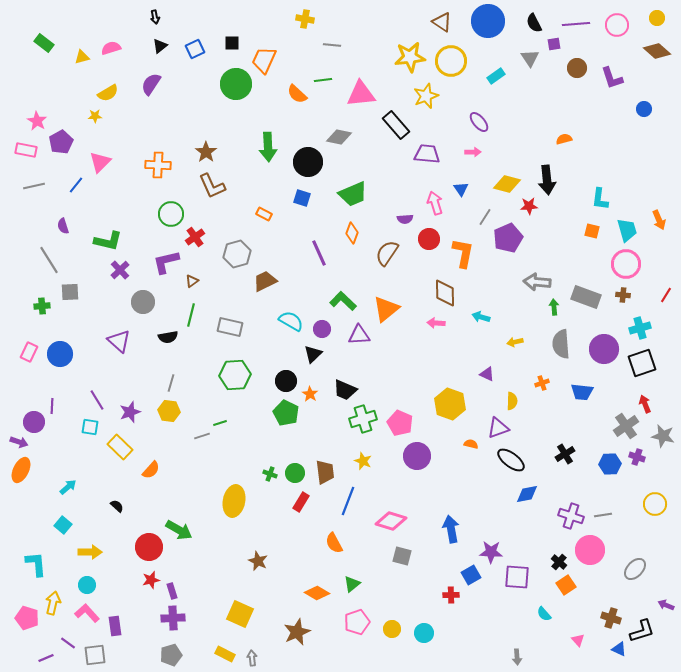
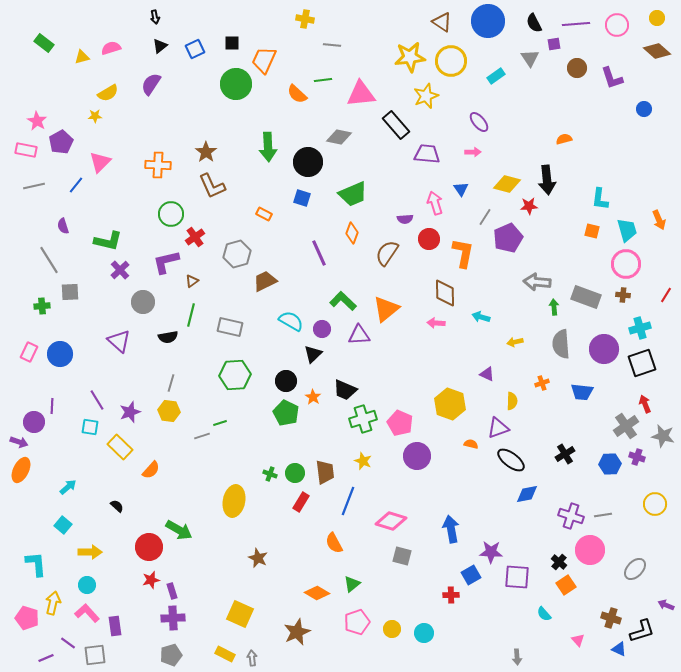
orange star at (310, 394): moved 3 px right, 3 px down
brown star at (258, 561): moved 3 px up
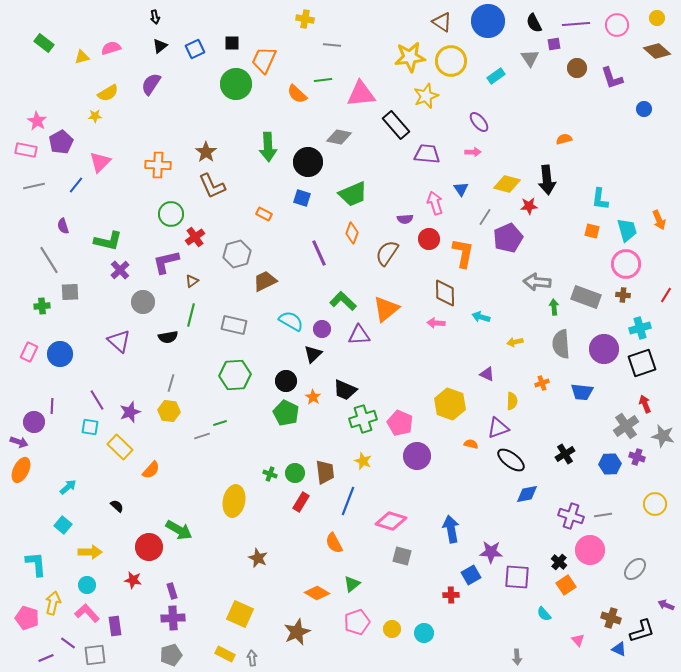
gray rectangle at (230, 327): moved 4 px right, 2 px up
red star at (151, 580): moved 18 px left; rotated 24 degrees clockwise
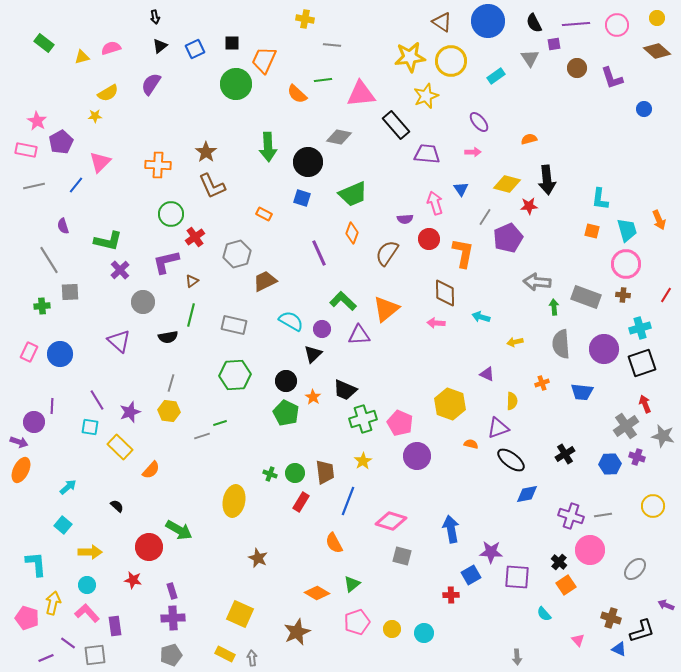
orange semicircle at (564, 139): moved 35 px left
yellow star at (363, 461): rotated 18 degrees clockwise
yellow circle at (655, 504): moved 2 px left, 2 px down
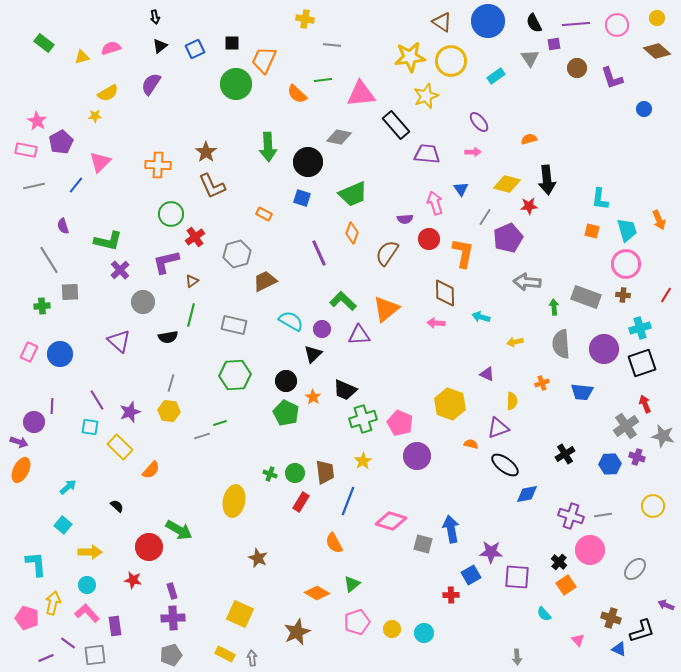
gray arrow at (537, 282): moved 10 px left
black ellipse at (511, 460): moved 6 px left, 5 px down
gray square at (402, 556): moved 21 px right, 12 px up
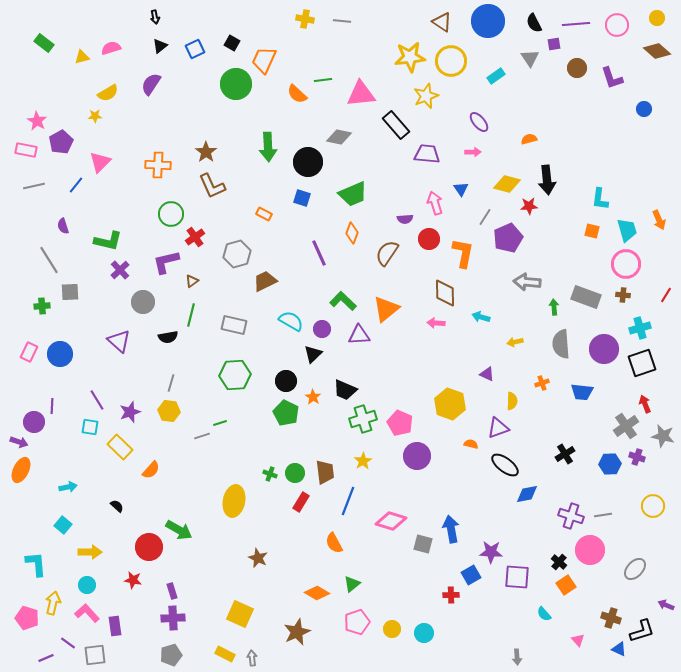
black square at (232, 43): rotated 28 degrees clockwise
gray line at (332, 45): moved 10 px right, 24 px up
cyan arrow at (68, 487): rotated 30 degrees clockwise
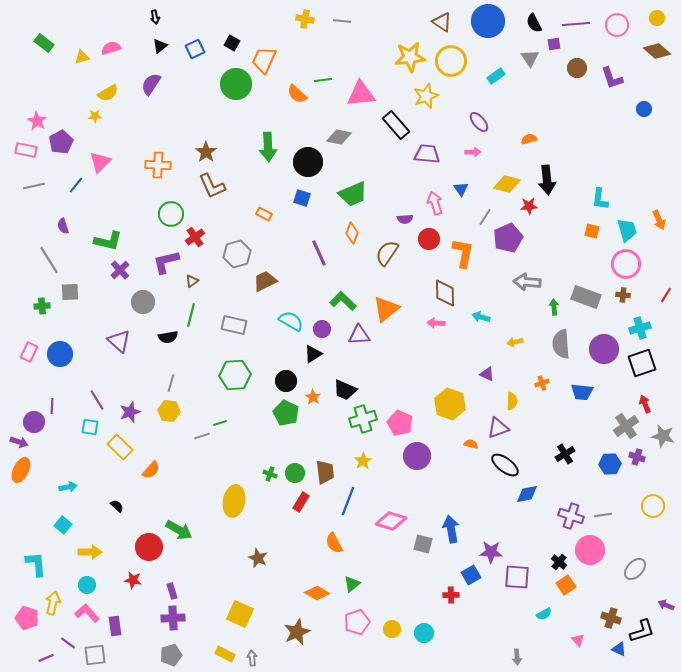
black triangle at (313, 354): rotated 12 degrees clockwise
cyan semicircle at (544, 614): rotated 77 degrees counterclockwise
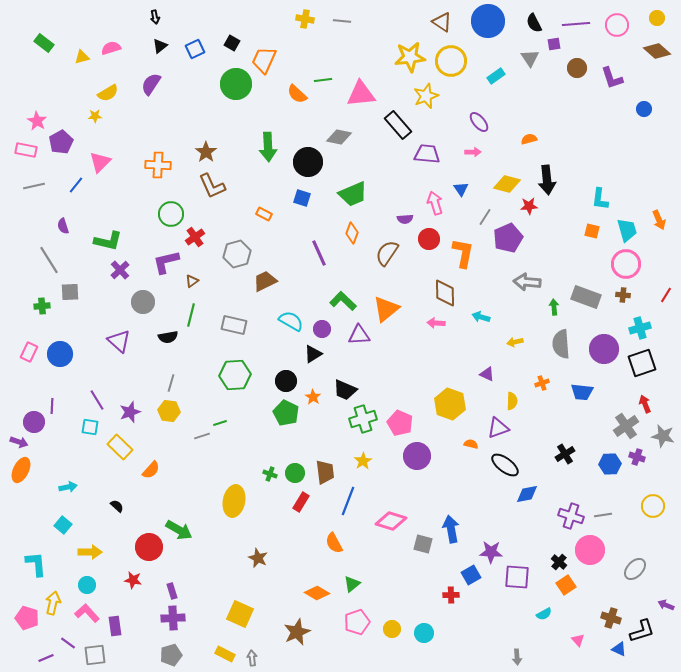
black rectangle at (396, 125): moved 2 px right
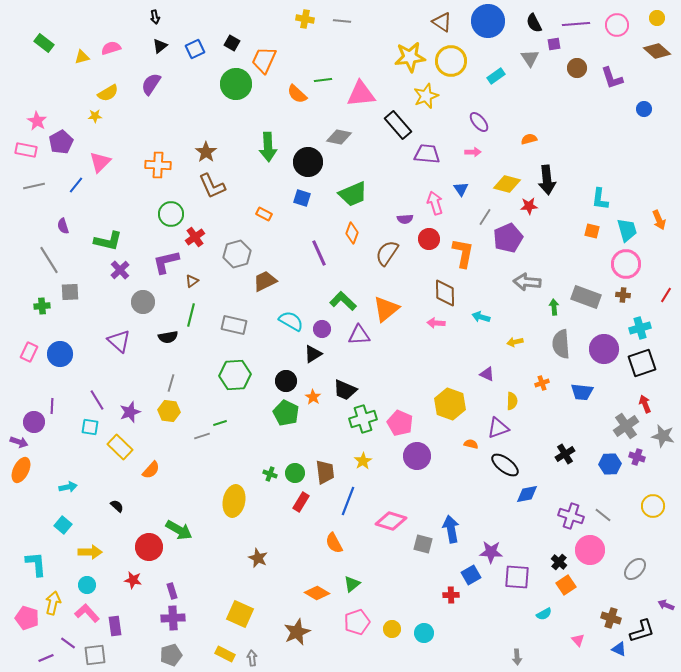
gray line at (603, 515): rotated 48 degrees clockwise
